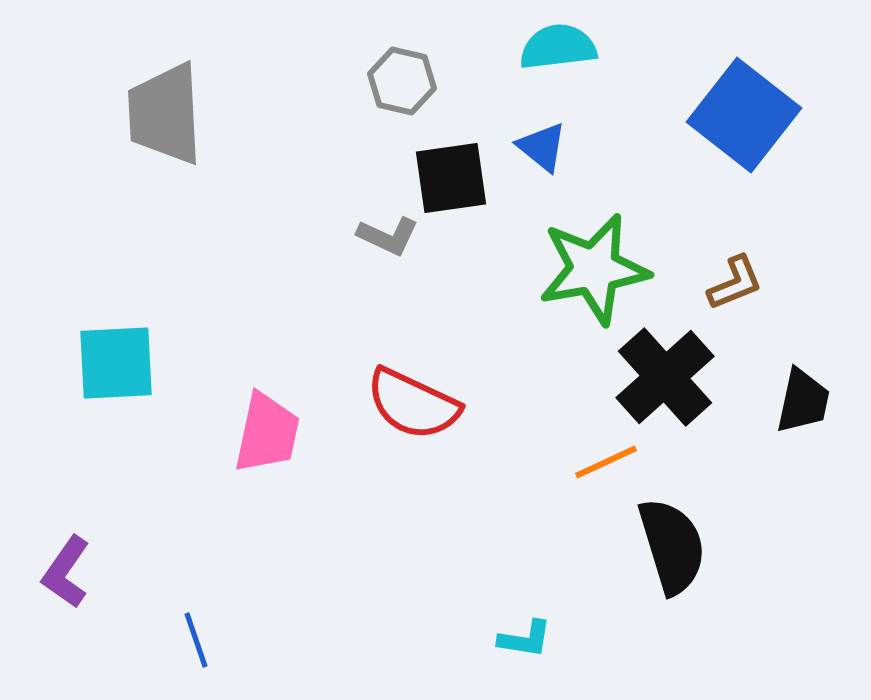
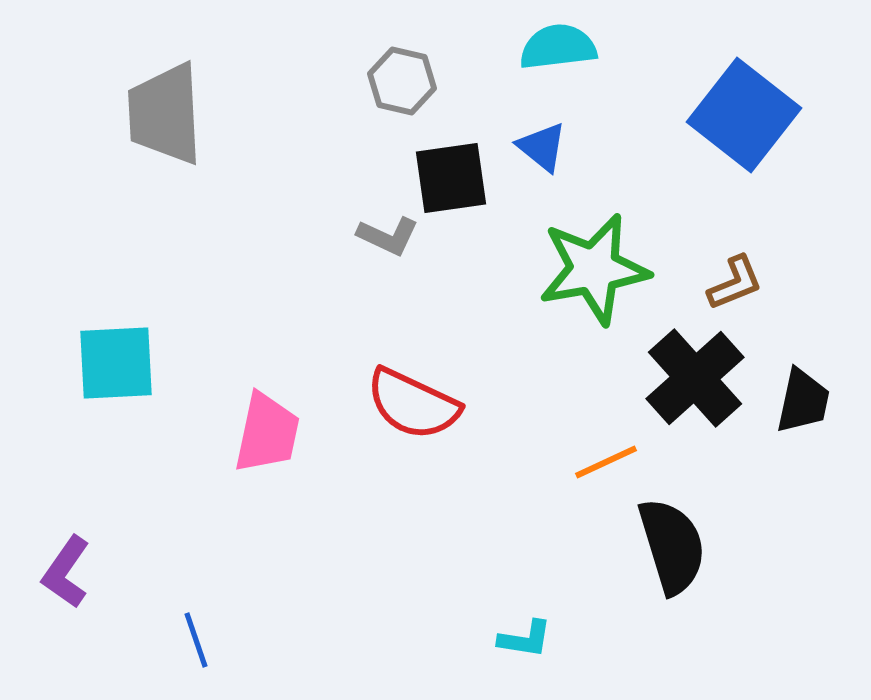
black cross: moved 30 px right, 1 px down
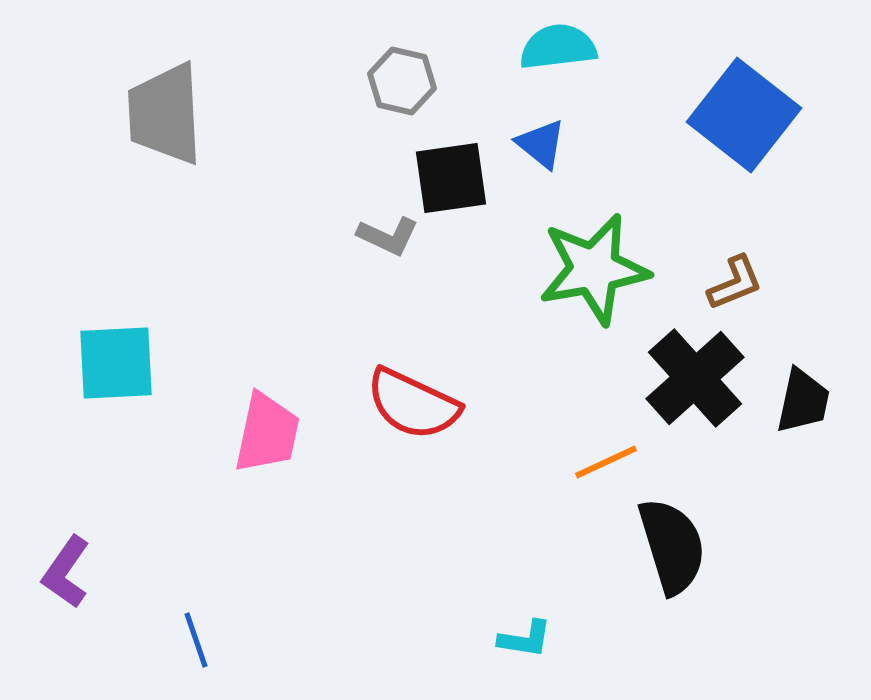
blue triangle: moved 1 px left, 3 px up
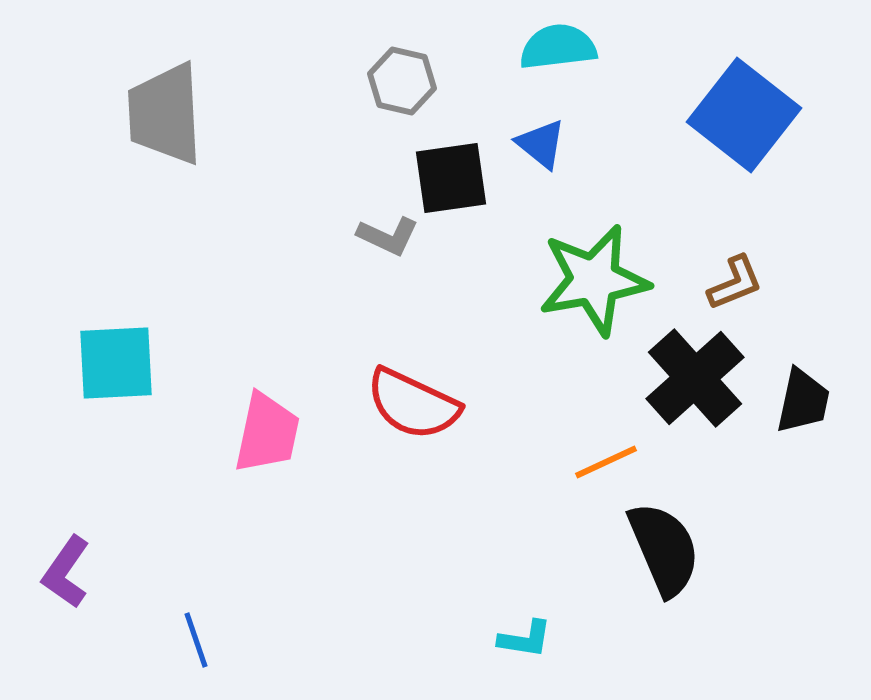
green star: moved 11 px down
black semicircle: moved 8 px left, 3 px down; rotated 6 degrees counterclockwise
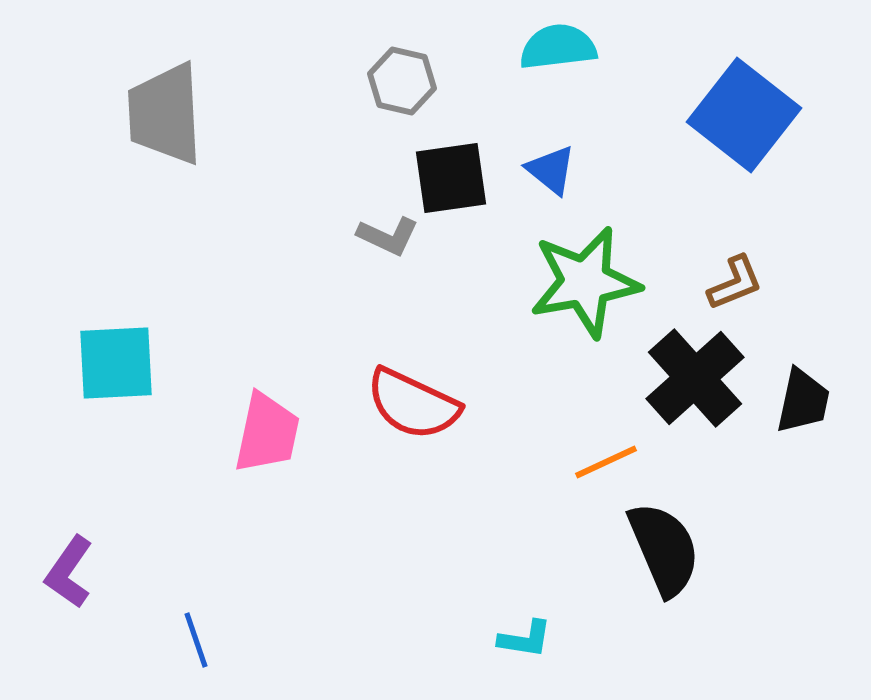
blue triangle: moved 10 px right, 26 px down
green star: moved 9 px left, 2 px down
purple L-shape: moved 3 px right
